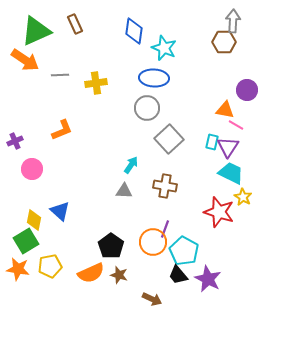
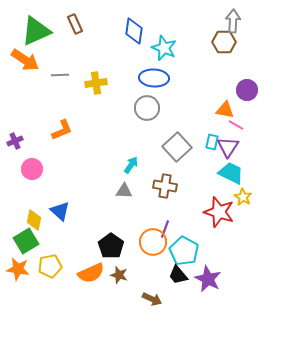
gray square: moved 8 px right, 8 px down
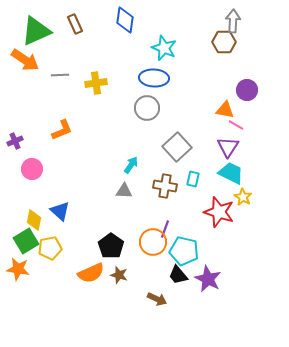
blue diamond: moved 9 px left, 11 px up
cyan rectangle: moved 19 px left, 37 px down
cyan pentagon: rotated 16 degrees counterclockwise
yellow pentagon: moved 18 px up
brown arrow: moved 5 px right
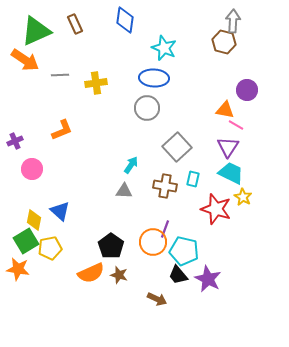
brown hexagon: rotated 15 degrees clockwise
red star: moved 3 px left, 3 px up
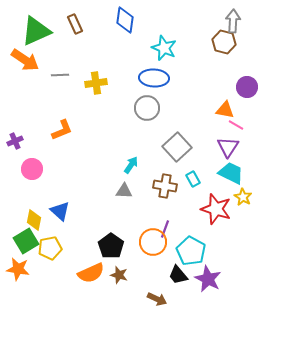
purple circle: moved 3 px up
cyan rectangle: rotated 42 degrees counterclockwise
cyan pentagon: moved 7 px right; rotated 16 degrees clockwise
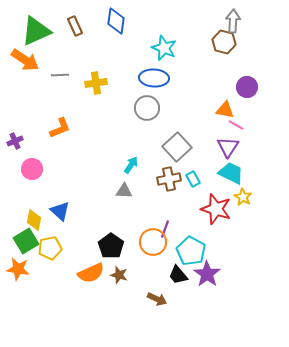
blue diamond: moved 9 px left, 1 px down
brown rectangle: moved 2 px down
orange L-shape: moved 2 px left, 2 px up
brown cross: moved 4 px right, 7 px up; rotated 20 degrees counterclockwise
purple star: moved 1 px left, 5 px up; rotated 8 degrees clockwise
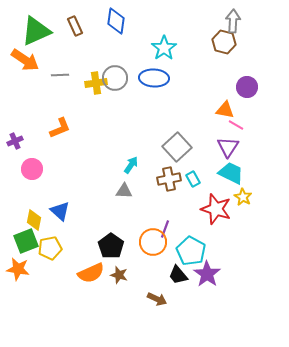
cyan star: rotated 15 degrees clockwise
gray circle: moved 32 px left, 30 px up
green square: rotated 10 degrees clockwise
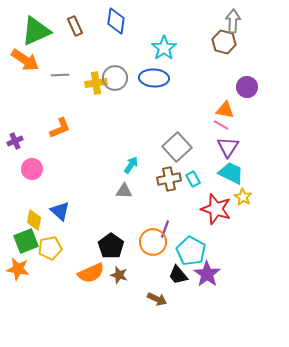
pink line: moved 15 px left
